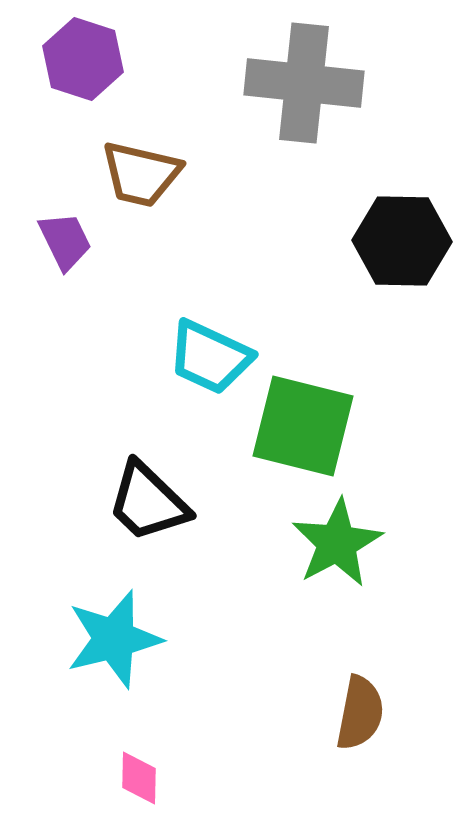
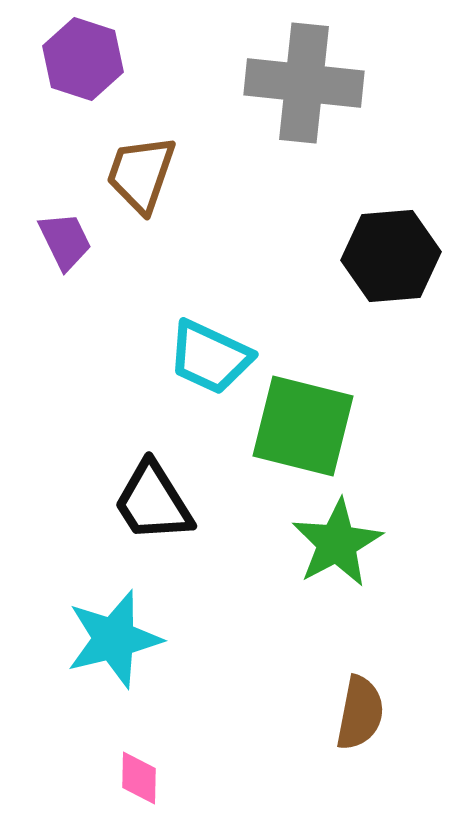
brown trapezoid: rotated 96 degrees clockwise
black hexagon: moved 11 px left, 15 px down; rotated 6 degrees counterclockwise
black trapezoid: moved 5 px right; rotated 14 degrees clockwise
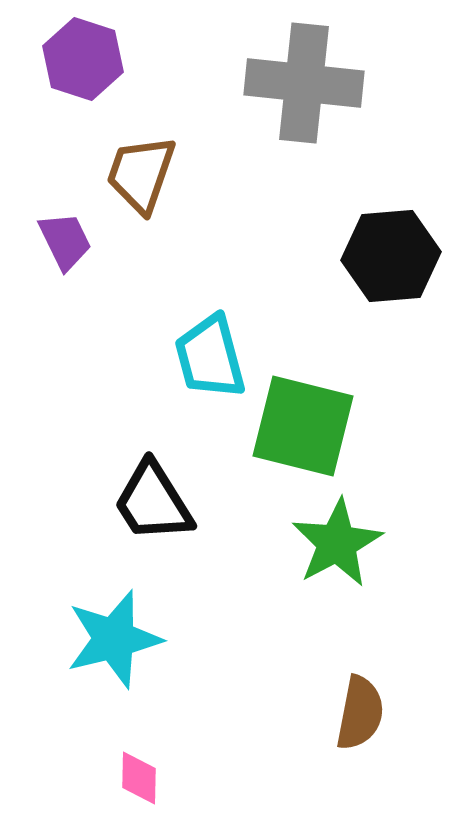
cyan trapezoid: rotated 50 degrees clockwise
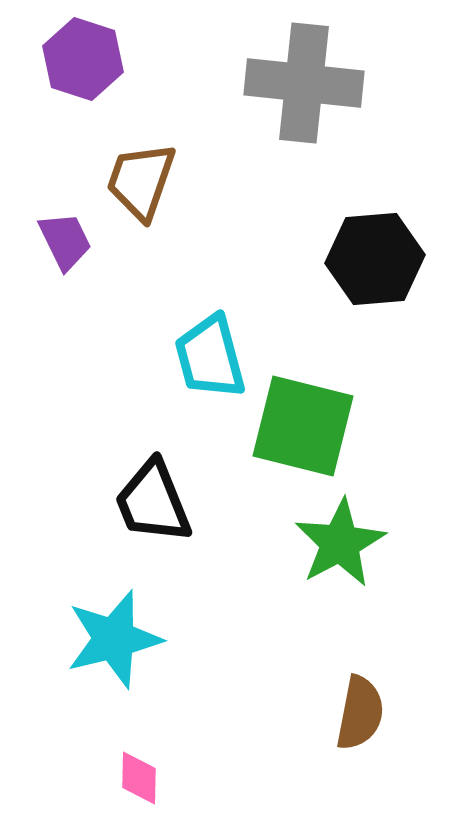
brown trapezoid: moved 7 px down
black hexagon: moved 16 px left, 3 px down
black trapezoid: rotated 10 degrees clockwise
green star: moved 3 px right
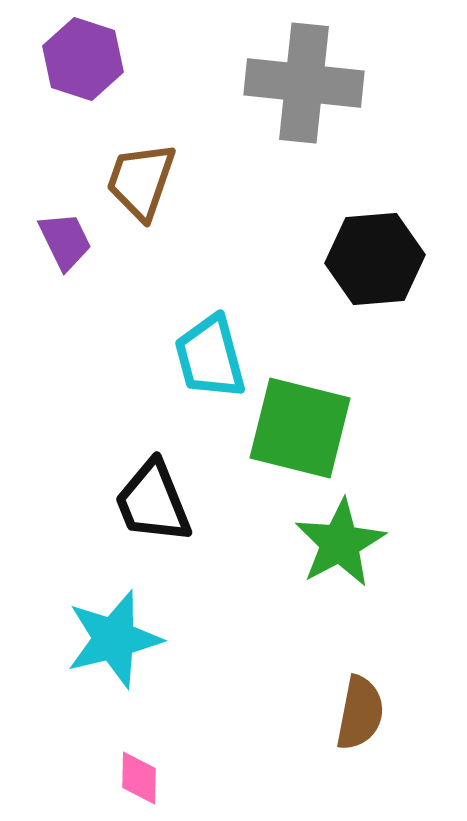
green square: moved 3 px left, 2 px down
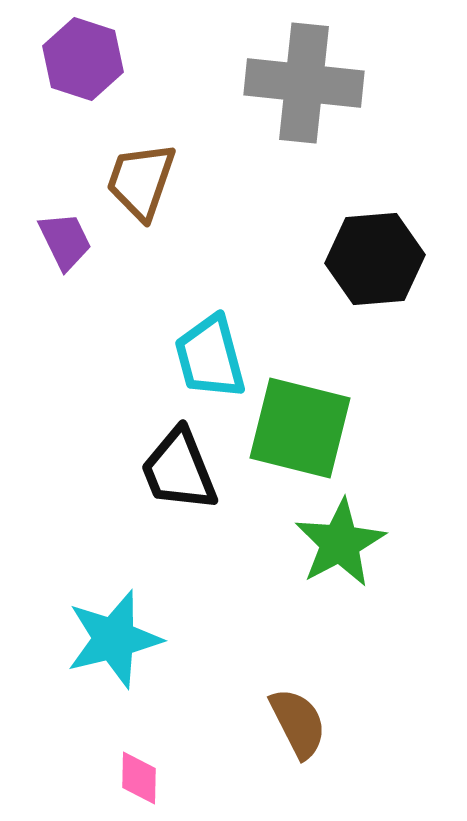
black trapezoid: moved 26 px right, 32 px up
brown semicircle: moved 62 px left, 10 px down; rotated 38 degrees counterclockwise
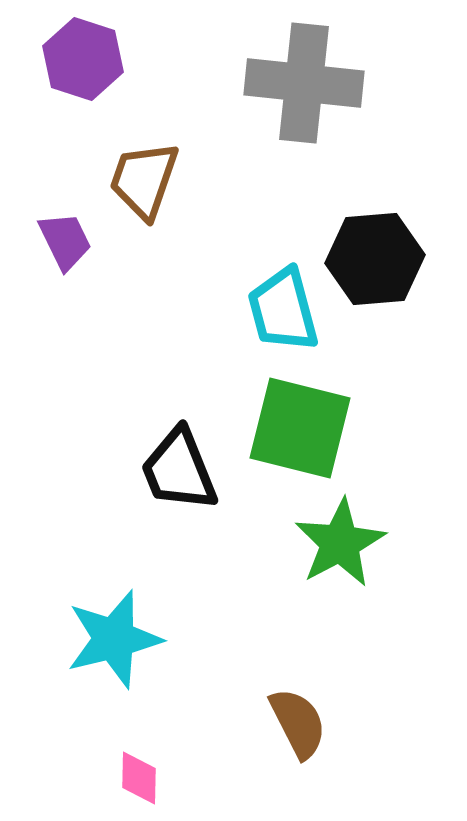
brown trapezoid: moved 3 px right, 1 px up
cyan trapezoid: moved 73 px right, 47 px up
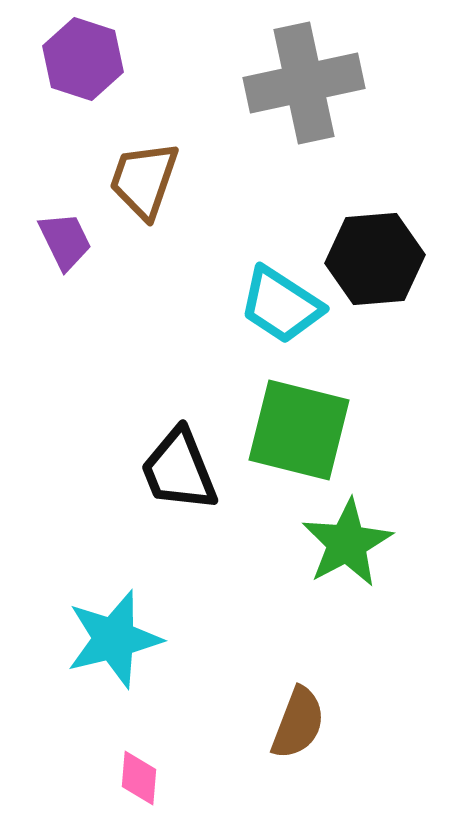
gray cross: rotated 18 degrees counterclockwise
cyan trapezoid: moved 2 px left, 5 px up; rotated 42 degrees counterclockwise
green square: moved 1 px left, 2 px down
green star: moved 7 px right
brown semicircle: rotated 48 degrees clockwise
pink diamond: rotated 4 degrees clockwise
